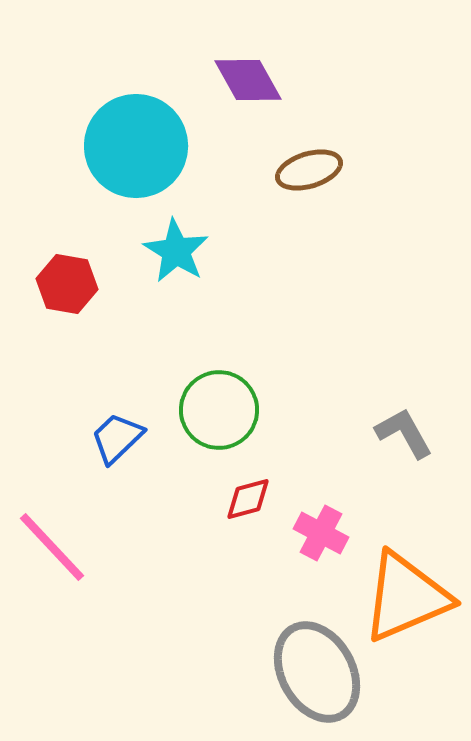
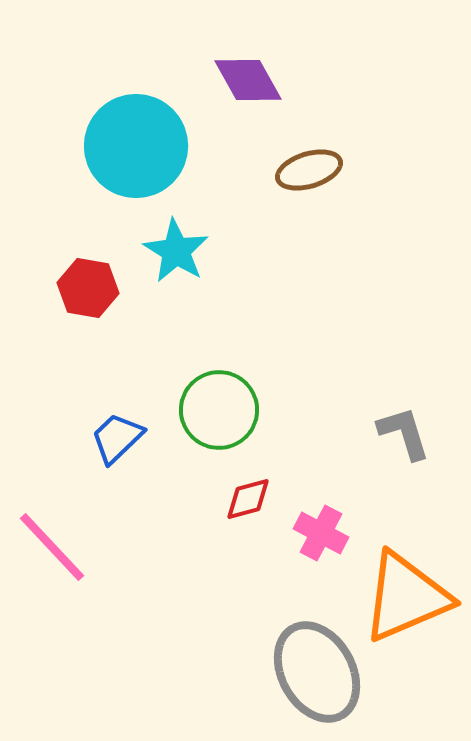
red hexagon: moved 21 px right, 4 px down
gray L-shape: rotated 12 degrees clockwise
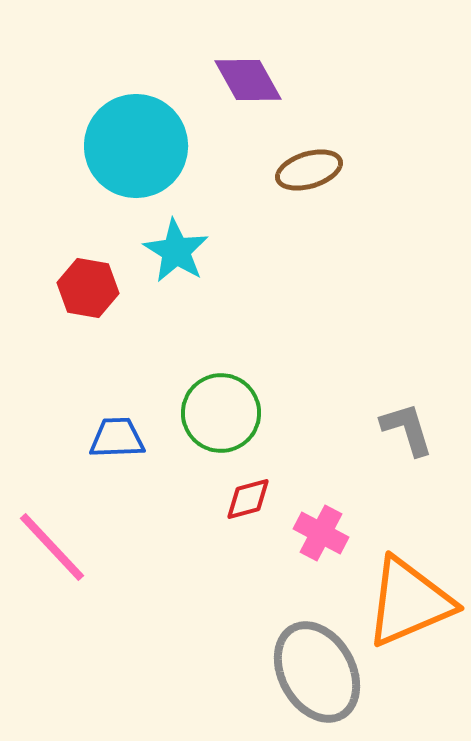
green circle: moved 2 px right, 3 px down
gray L-shape: moved 3 px right, 4 px up
blue trapezoid: rotated 42 degrees clockwise
orange triangle: moved 3 px right, 5 px down
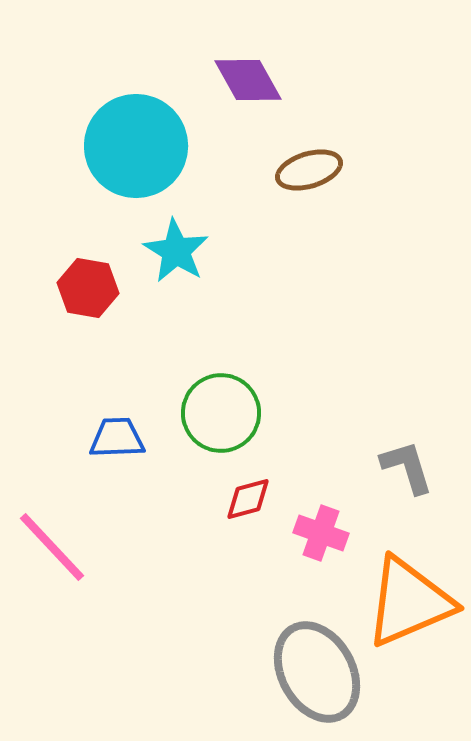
gray L-shape: moved 38 px down
pink cross: rotated 8 degrees counterclockwise
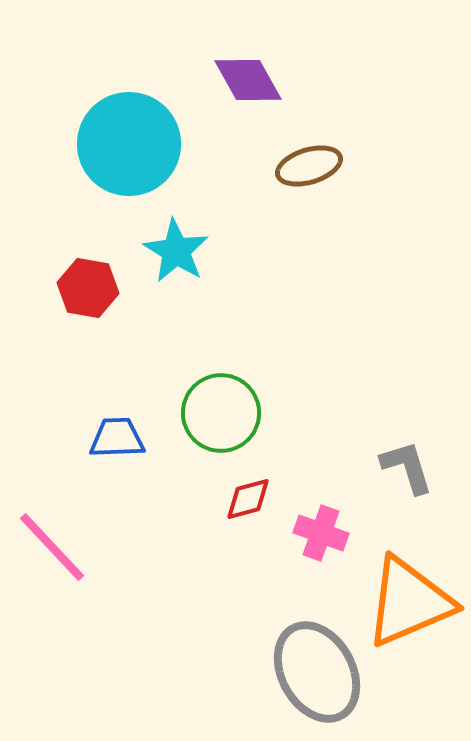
cyan circle: moved 7 px left, 2 px up
brown ellipse: moved 4 px up
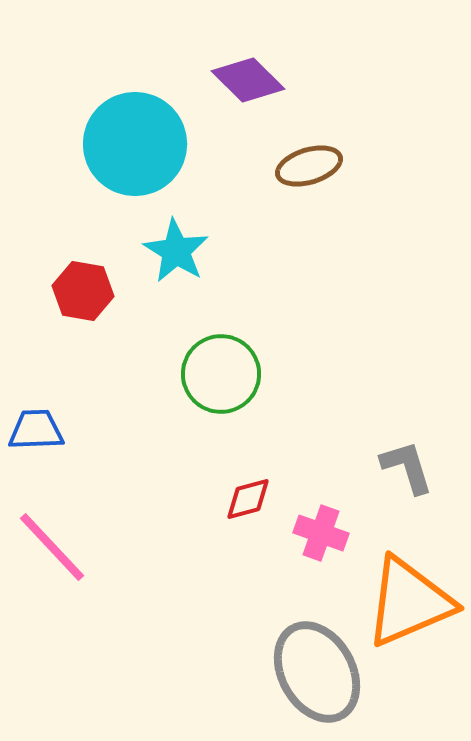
purple diamond: rotated 16 degrees counterclockwise
cyan circle: moved 6 px right
red hexagon: moved 5 px left, 3 px down
green circle: moved 39 px up
blue trapezoid: moved 81 px left, 8 px up
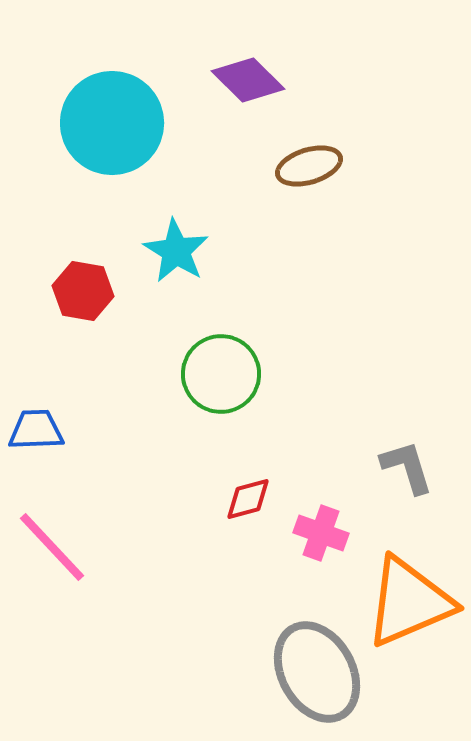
cyan circle: moved 23 px left, 21 px up
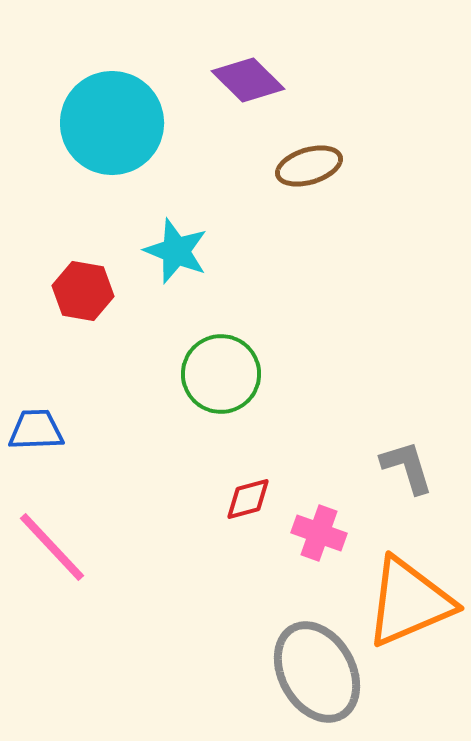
cyan star: rotated 10 degrees counterclockwise
pink cross: moved 2 px left
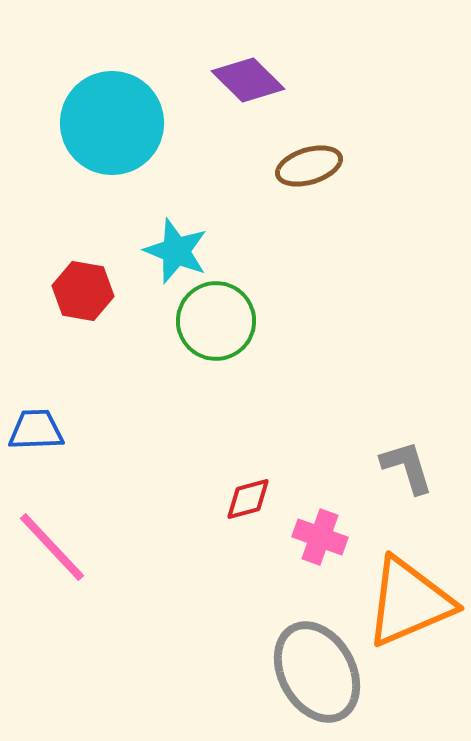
green circle: moved 5 px left, 53 px up
pink cross: moved 1 px right, 4 px down
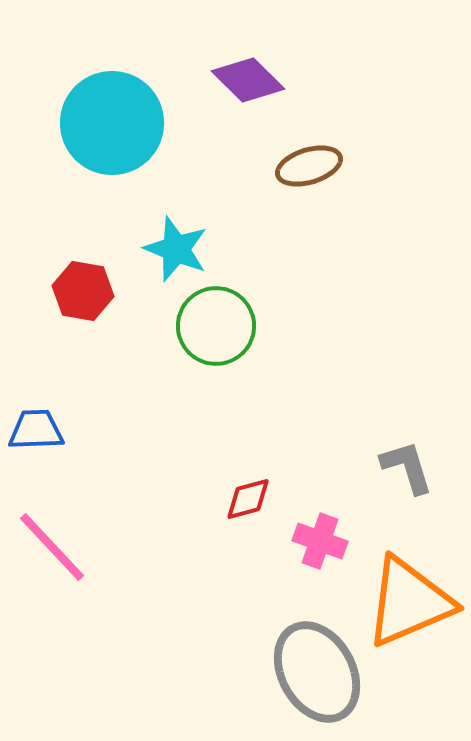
cyan star: moved 2 px up
green circle: moved 5 px down
pink cross: moved 4 px down
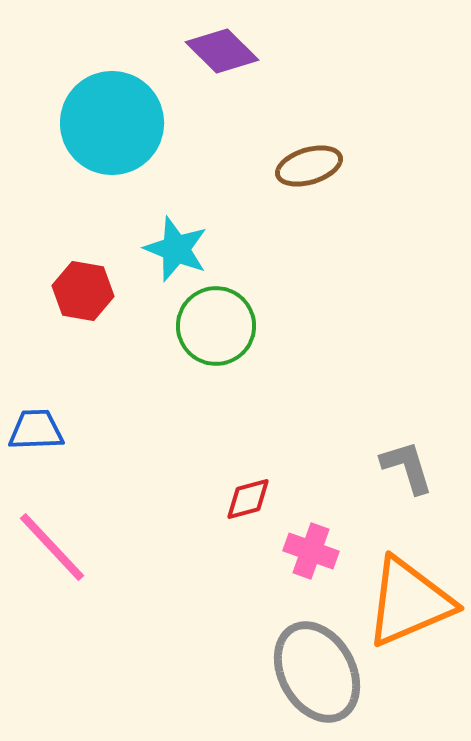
purple diamond: moved 26 px left, 29 px up
pink cross: moved 9 px left, 10 px down
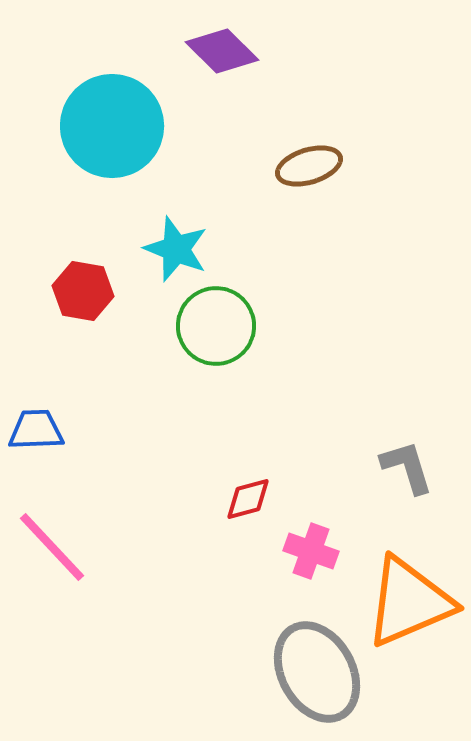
cyan circle: moved 3 px down
